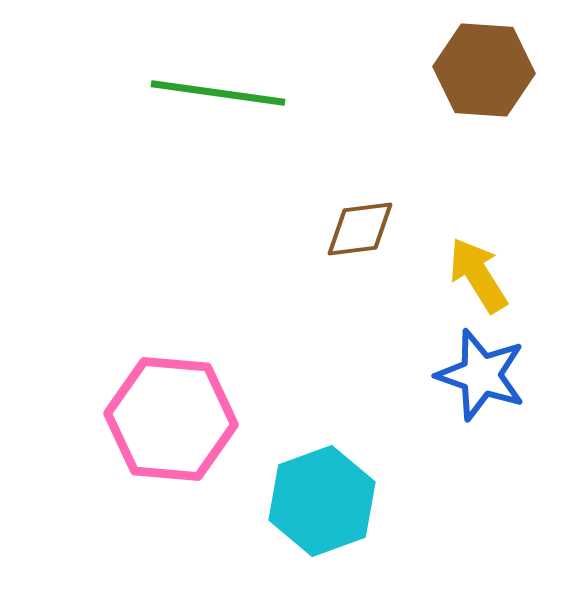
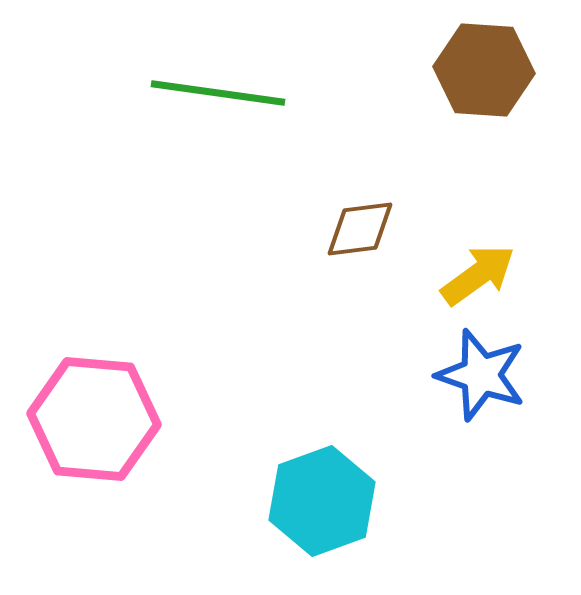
yellow arrow: rotated 86 degrees clockwise
pink hexagon: moved 77 px left
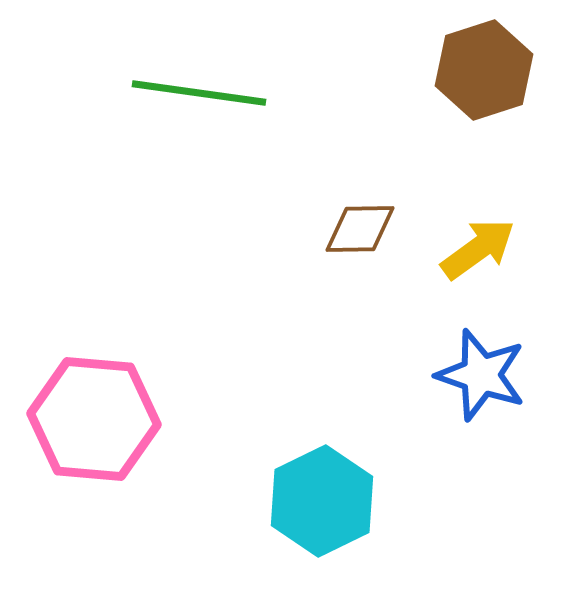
brown hexagon: rotated 22 degrees counterclockwise
green line: moved 19 px left
brown diamond: rotated 6 degrees clockwise
yellow arrow: moved 26 px up
cyan hexagon: rotated 6 degrees counterclockwise
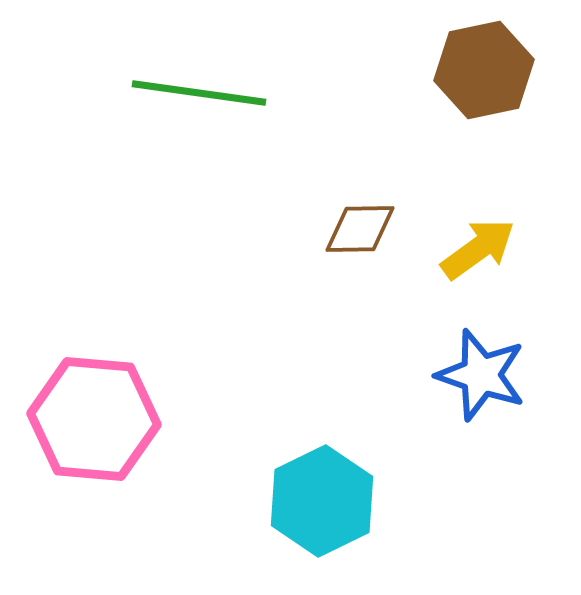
brown hexagon: rotated 6 degrees clockwise
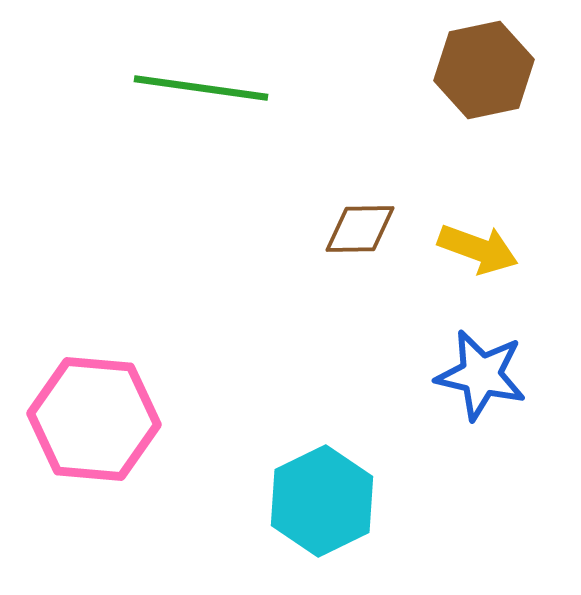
green line: moved 2 px right, 5 px up
yellow arrow: rotated 56 degrees clockwise
blue star: rotated 6 degrees counterclockwise
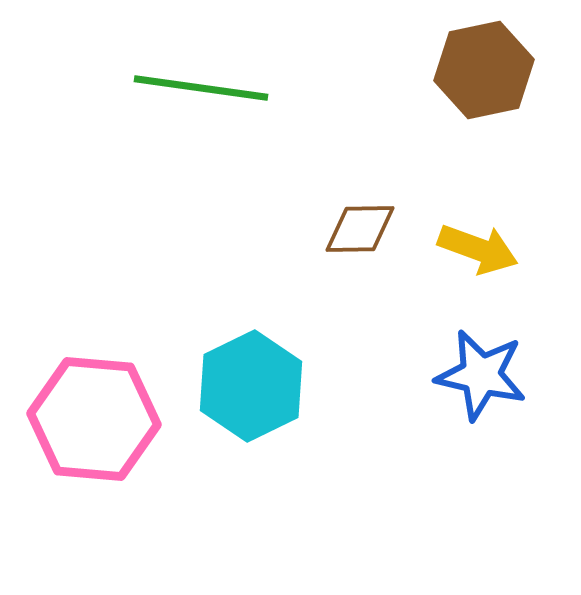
cyan hexagon: moved 71 px left, 115 px up
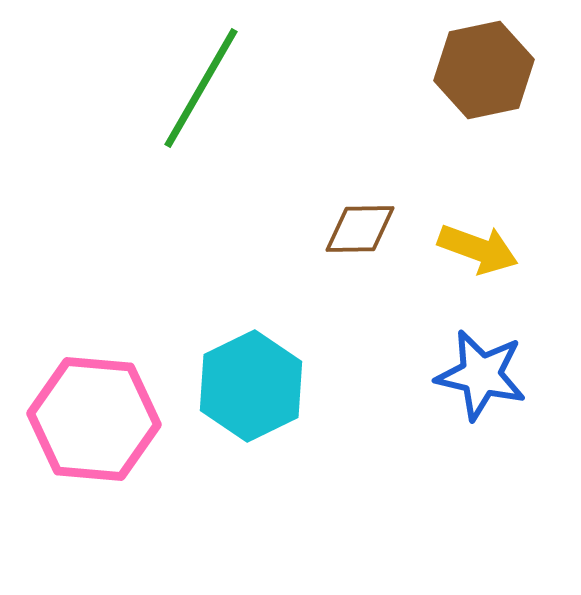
green line: rotated 68 degrees counterclockwise
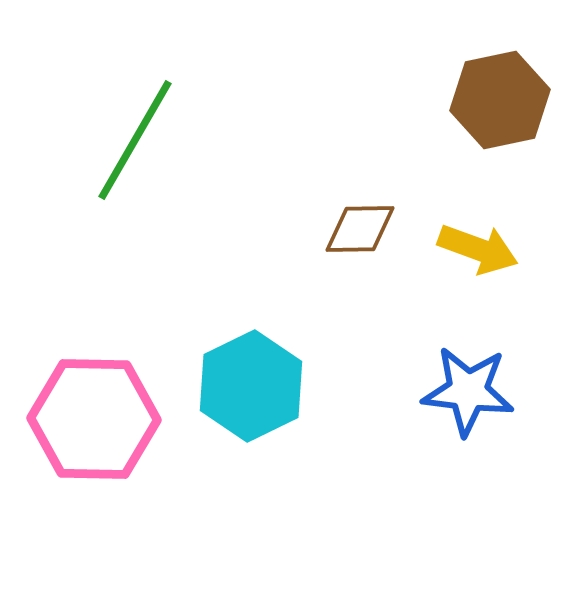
brown hexagon: moved 16 px right, 30 px down
green line: moved 66 px left, 52 px down
blue star: moved 13 px left, 16 px down; rotated 6 degrees counterclockwise
pink hexagon: rotated 4 degrees counterclockwise
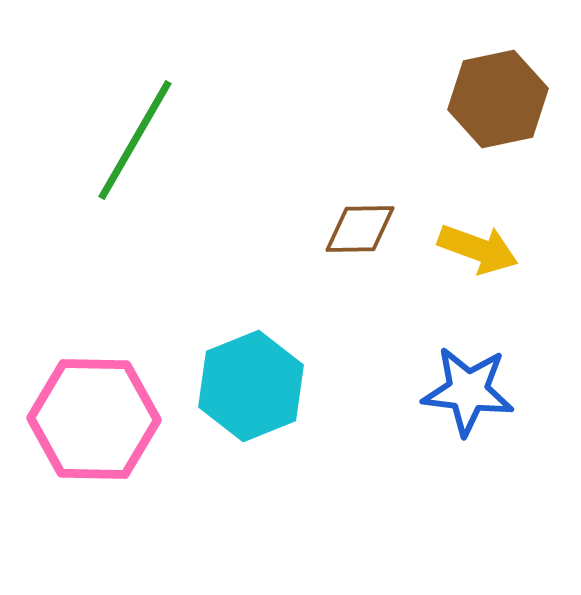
brown hexagon: moved 2 px left, 1 px up
cyan hexagon: rotated 4 degrees clockwise
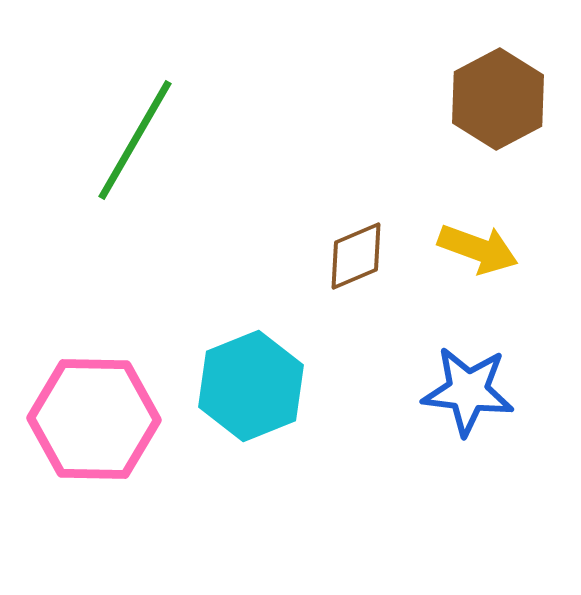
brown hexagon: rotated 16 degrees counterclockwise
brown diamond: moved 4 px left, 27 px down; rotated 22 degrees counterclockwise
